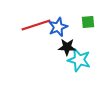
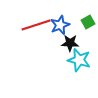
green square: rotated 24 degrees counterclockwise
blue star: moved 2 px right, 2 px up
black star: moved 3 px right, 4 px up
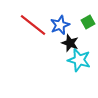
red line: moved 3 px left; rotated 56 degrees clockwise
black star: rotated 18 degrees clockwise
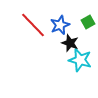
red line: rotated 8 degrees clockwise
cyan star: moved 1 px right
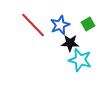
green square: moved 2 px down
black star: rotated 18 degrees counterclockwise
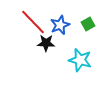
red line: moved 3 px up
black star: moved 24 px left
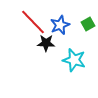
cyan star: moved 6 px left
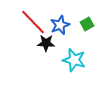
green square: moved 1 px left
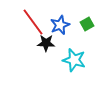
red line: rotated 8 degrees clockwise
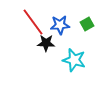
blue star: rotated 18 degrees clockwise
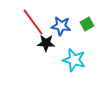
blue star: moved 1 px right, 1 px down; rotated 12 degrees clockwise
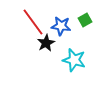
green square: moved 2 px left, 4 px up
black star: rotated 30 degrees counterclockwise
